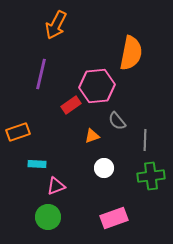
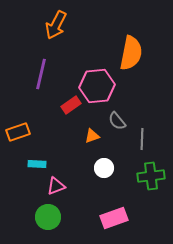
gray line: moved 3 px left, 1 px up
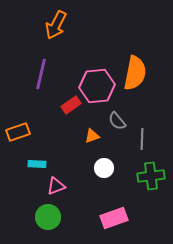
orange semicircle: moved 4 px right, 20 px down
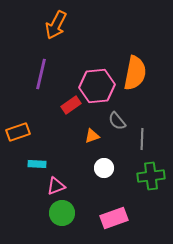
green circle: moved 14 px right, 4 px up
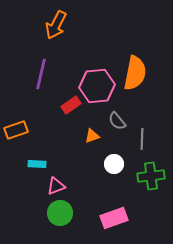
orange rectangle: moved 2 px left, 2 px up
white circle: moved 10 px right, 4 px up
green circle: moved 2 px left
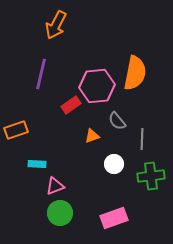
pink triangle: moved 1 px left
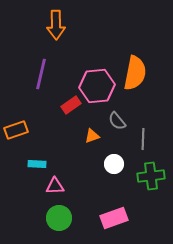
orange arrow: rotated 28 degrees counterclockwise
gray line: moved 1 px right
pink triangle: rotated 18 degrees clockwise
green circle: moved 1 px left, 5 px down
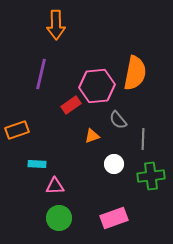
gray semicircle: moved 1 px right, 1 px up
orange rectangle: moved 1 px right
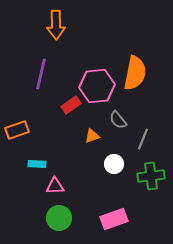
gray line: rotated 20 degrees clockwise
pink rectangle: moved 1 px down
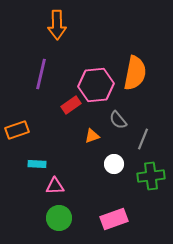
orange arrow: moved 1 px right
pink hexagon: moved 1 px left, 1 px up
